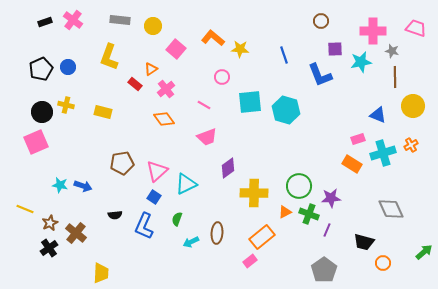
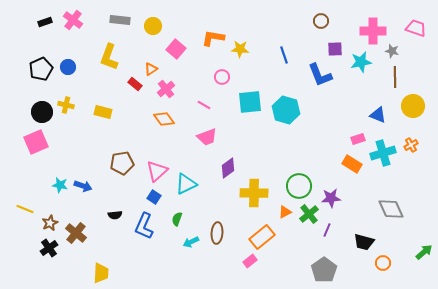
orange L-shape at (213, 38): rotated 30 degrees counterclockwise
green cross at (309, 214): rotated 30 degrees clockwise
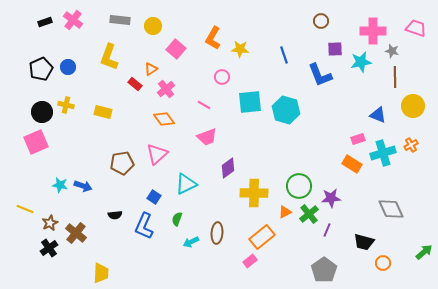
orange L-shape at (213, 38): rotated 70 degrees counterclockwise
pink triangle at (157, 171): moved 17 px up
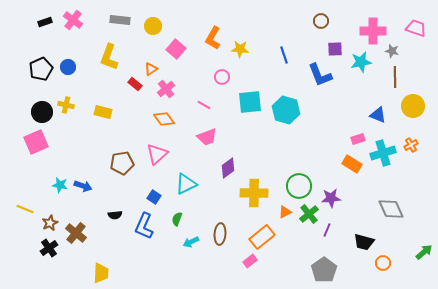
brown ellipse at (217, 233): moved 3 px right, 1 px down
